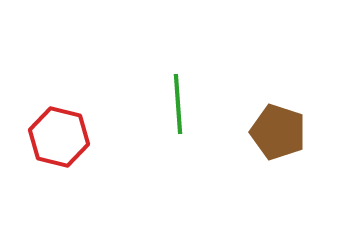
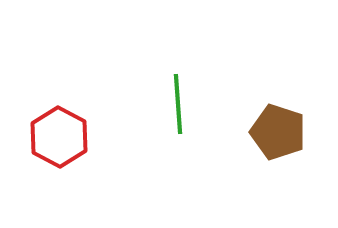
red hexagon: rotated 14 degrees clockwise
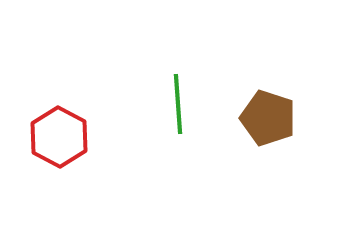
brown pentagon: moved 10 px left, 14 px up
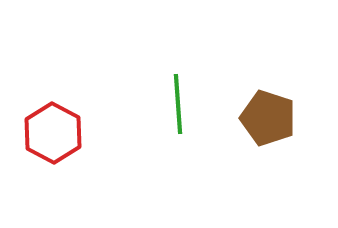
red hexagon: moved 6 px left, 4 px up
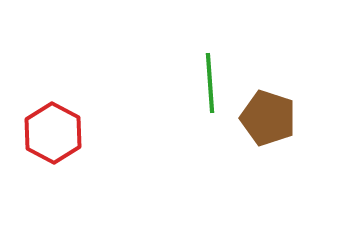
green line: moved 32 px right, 21 px up
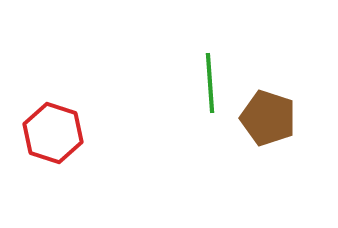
red hexagon: rotated 10 degrees counterclockwise
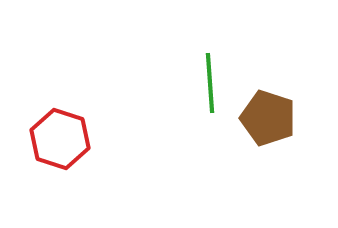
red hexagon: moved 7 px right, 6 px down
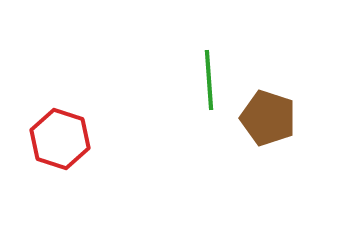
green line: moved 1 px left, 3 px up
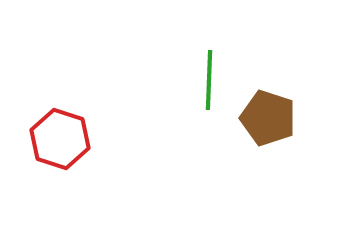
green line: rotated 6 degrees clockwise
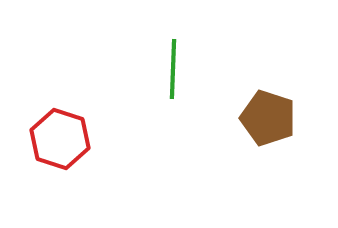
green line: moved 36 px left, 11 px up
